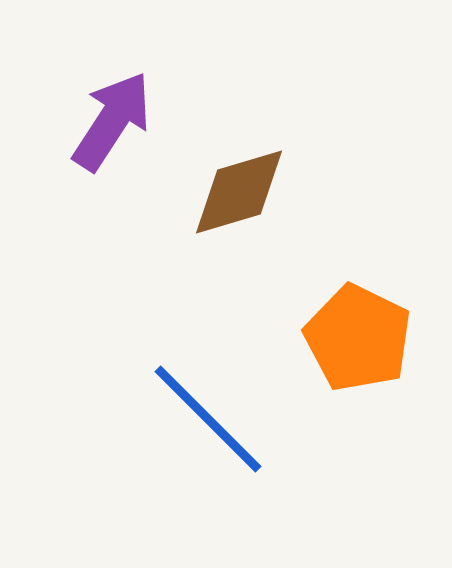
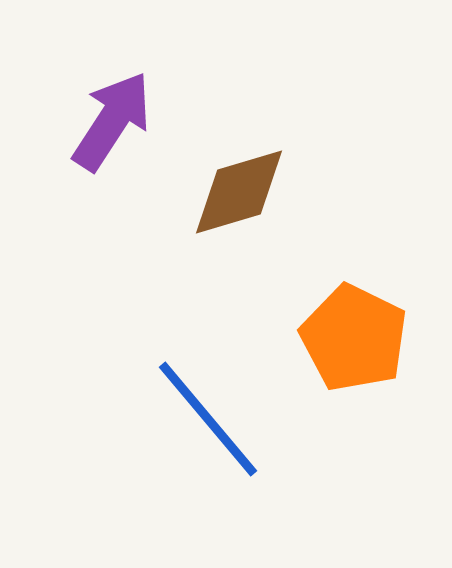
orange pentagon: moved 4 px left
blue line: rotated 5 degrees clockwise
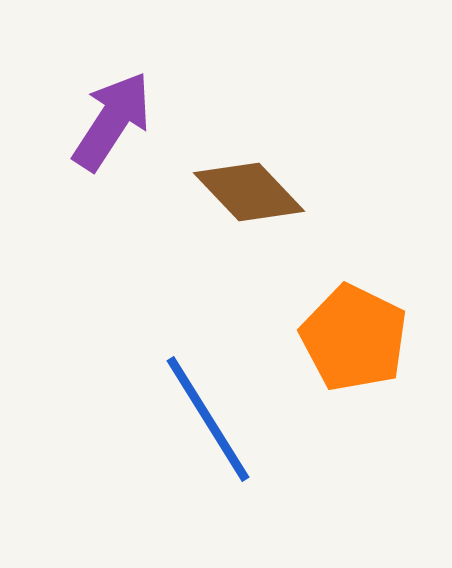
brown diamond: moved 10 px right; rotated 63 degrees clockwise
blue line: rotated 8 degrees clockwise
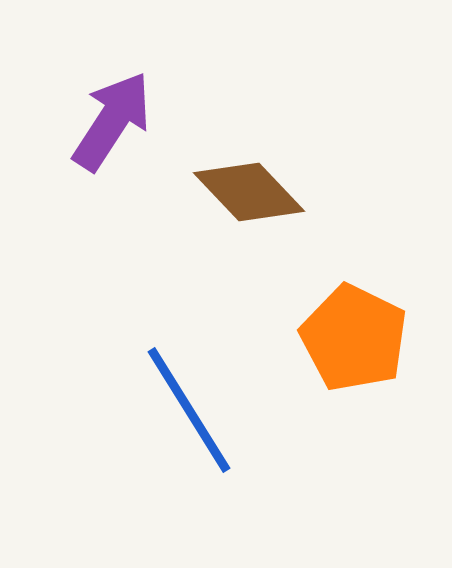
blue line: moved 19 px left, 9 px up
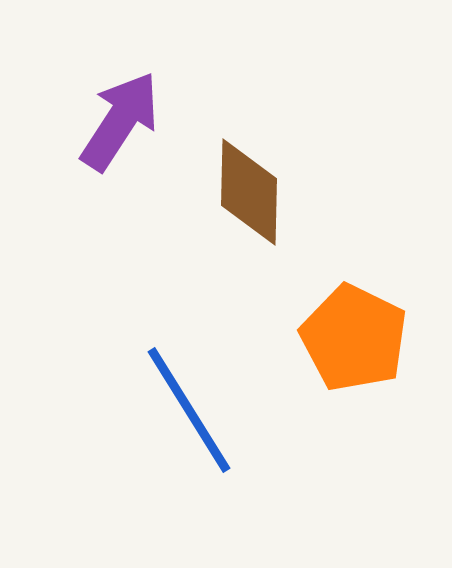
purple arrow: moved 8 px right
brown diamond: rotated 45 degrees clockwise
